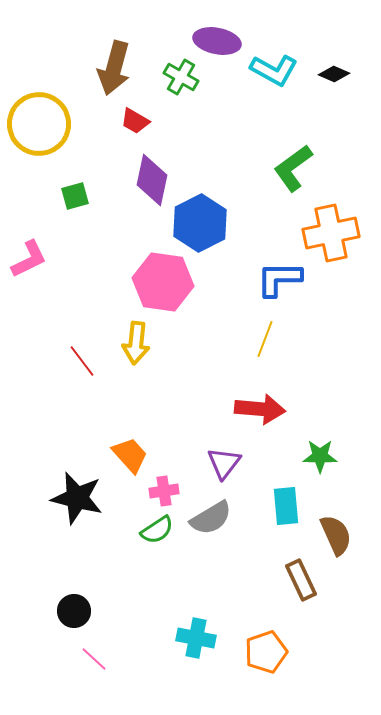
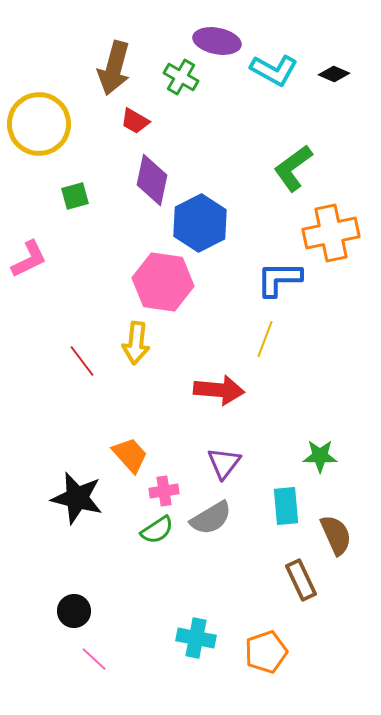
red arrow: moved 41 px left, 19 px up
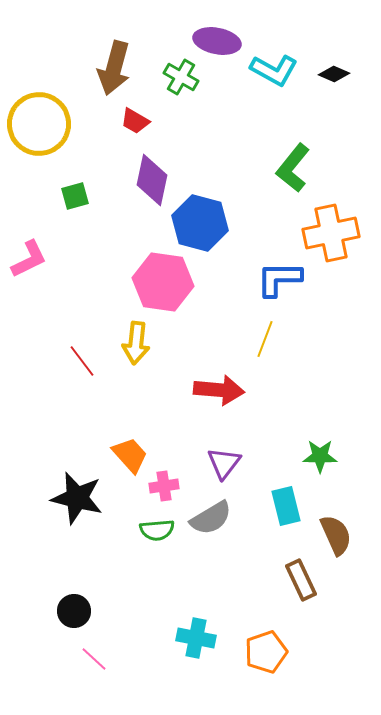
green L-shape: rotated 15 degrees counterclockwise
blue hexagon: rotated 18 degrees counterclockwise
pink cross: moved 5 px up
cyan rectangle: rotated 9 degrees counterclockwise
green semicircle: rotated 28 degrees clockwise
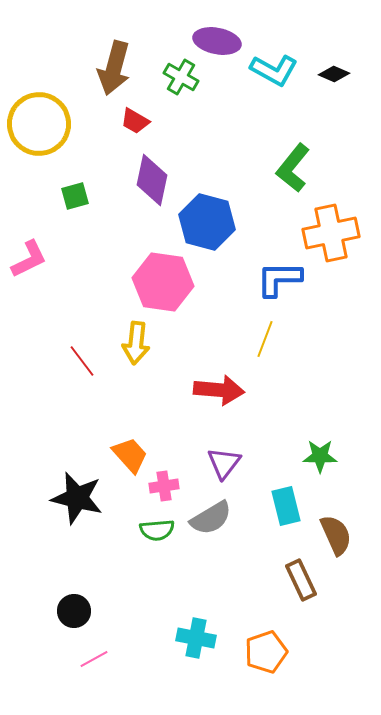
blue hexagon: moved 7 px right, 1 px up
pink line: rotated 72 degrees counterclockwise
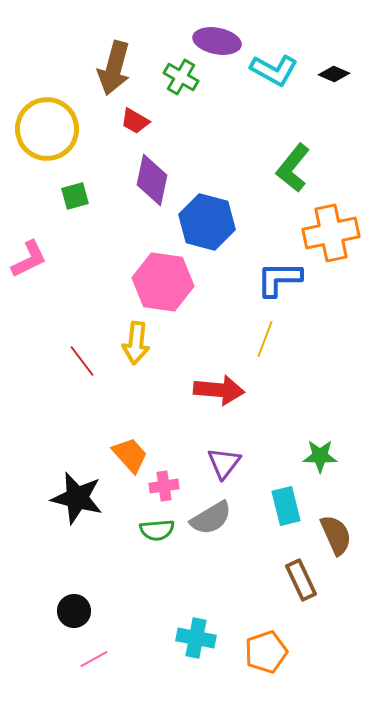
yellow circle: moved 8 px right, 5 px down
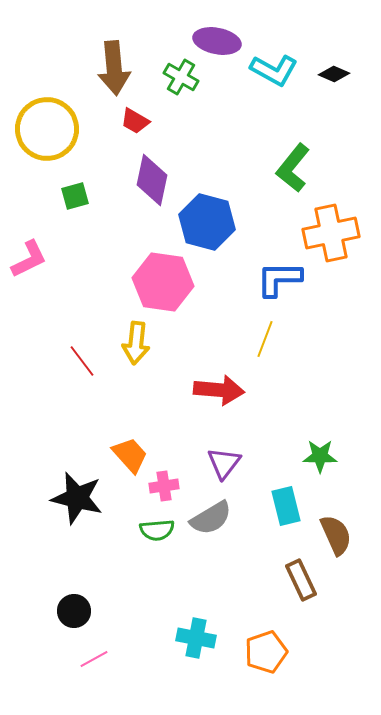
brown arrow: rotated 20 degrees counterclockwise
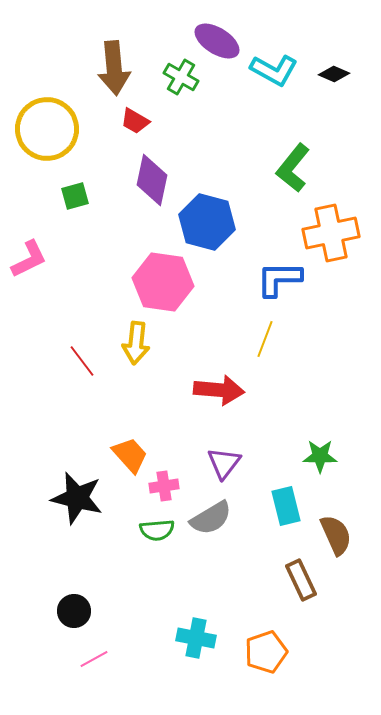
purple ellipse: rotated 21 degrees clockwise
